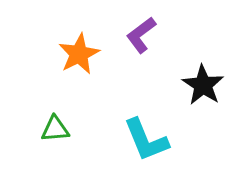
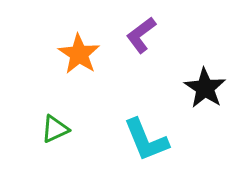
orange star: rotated 12 degrees counterclockwise
black star: moved 2 px right, 3 px down
green triangle: rotated 20 degrees counterclockwise
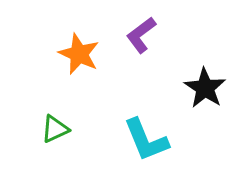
orange star: rotated 9 degrees counterclockwise
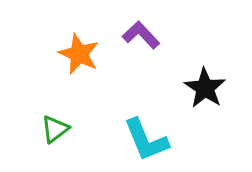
purple L-shape: rotated 84 degrees clockwise
green triangle: rotated 12 degrees counterclockwise
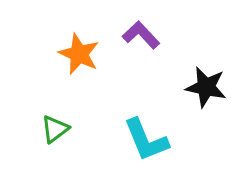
black star: moved 1 px right, 1 px up; rotated 21 degrees counterclockwise
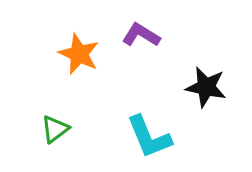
purple L-shape: rotated 15 degrees counterclockwise
cyan L-shape: moved 3 px right, 3 px up
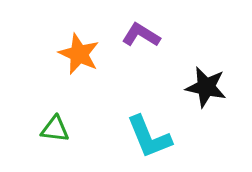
green triangle: rotated 44 degrees clockwise
